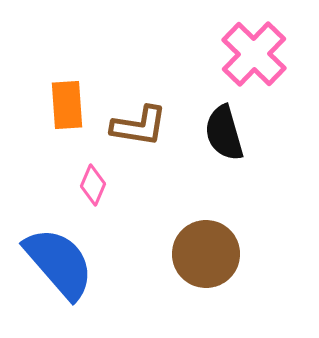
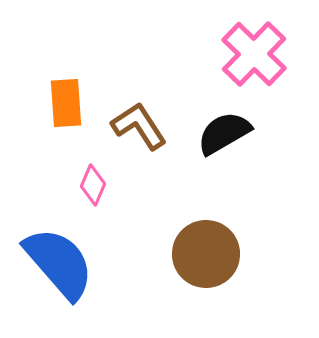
orange rectangle: moved 1 px left, 2 px up
brown L-shape: rotated 132 degrees counterclockwise
black semicircle: rotated 76 degrees clockwise
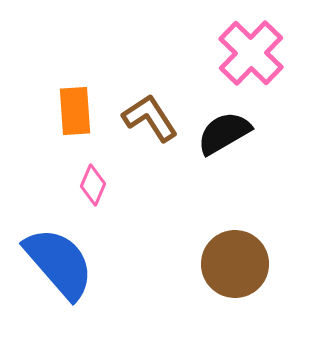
pink cross: moved 3 px left, 1 px up
orange rectangle: moved 9 px right, 8 px down
brown L-shape: moved 11 px right, 8 px up
brown circle: moved 29 px right, 10 px down
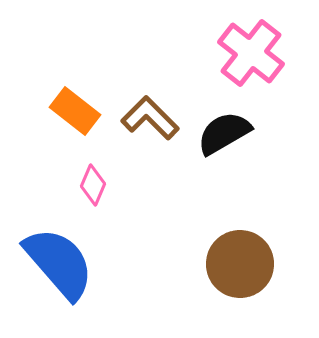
pink cross: rotated 6 degrees counterclockwise
orange rectangle: rotated 48 degrees counterclockwise
brown L-shape: rotated 12 degrees counterclockwise
brown circle: moved 5 px right
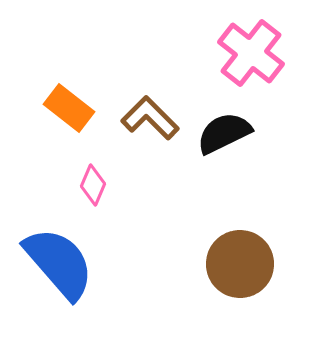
orange rectangle: moved 6 px left, 3 px up
black semicircle: rotated 4 degrees clockwise
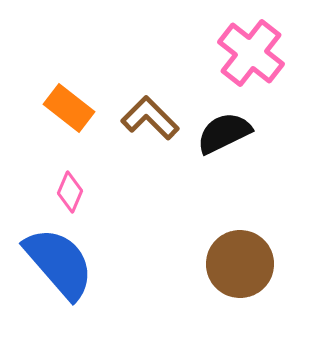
pink diamond: moved 23 px left, 7 px down
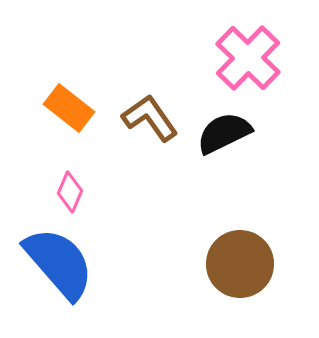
pink cross: moved 3 px left, 5 px down; rotated 6 degrees clockwise
brown L-shape: rotated 10 degrees clockwise
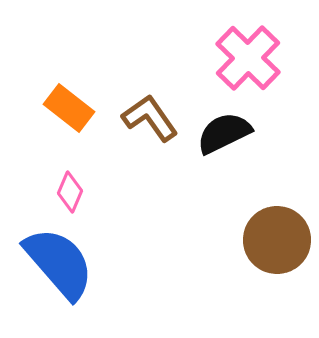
brown circle: moved 37 px right, 24 px up
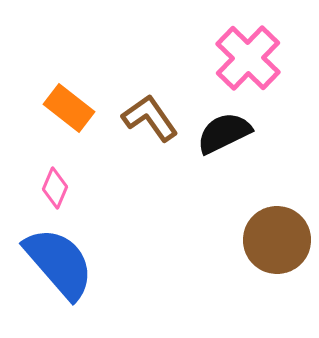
pink diamond: moved 15 px left, 4 px up
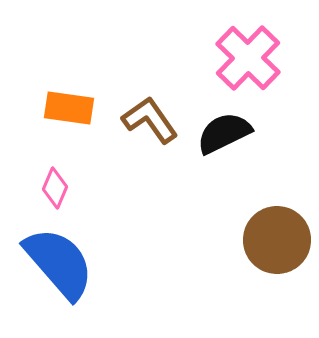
orange rectangle: rotated 30 degrees counterclockwise
brown L-shape: moved 2 px down
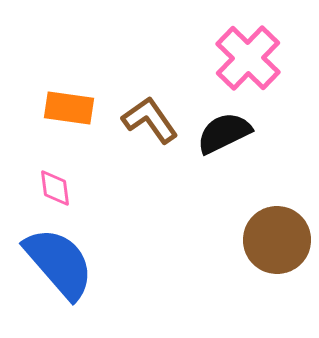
pink diamond: rotated 30 degrees counterclockwise
